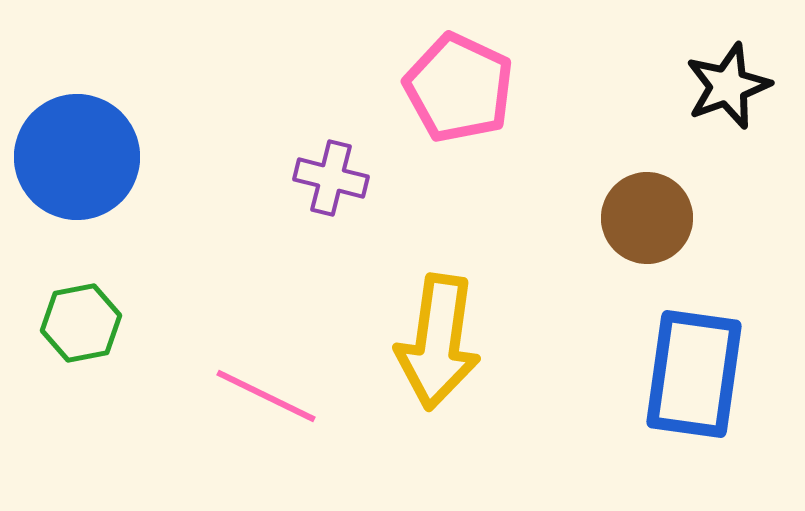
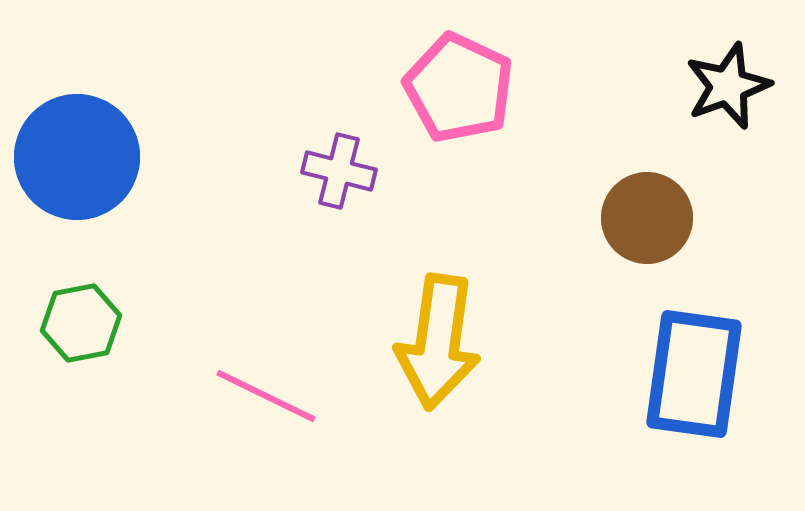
purple cross: moved 8 px right, 7 px up
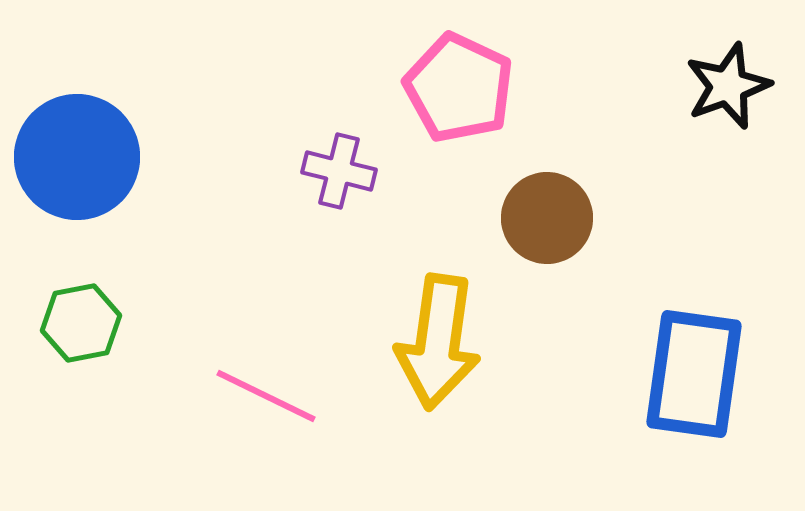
brown circle: moved 100 px left
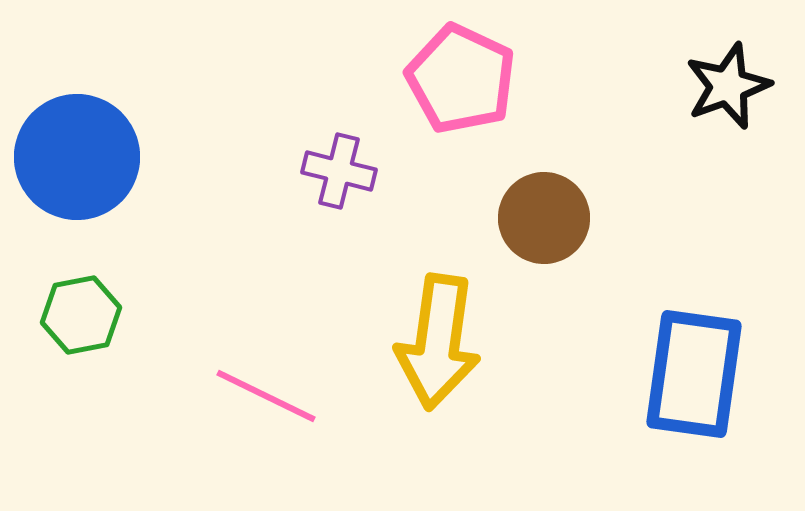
pink pentagon: moved 2 px right, 9 px up
brown circle: moved 3 px left
green hexagon: moved 8 px up
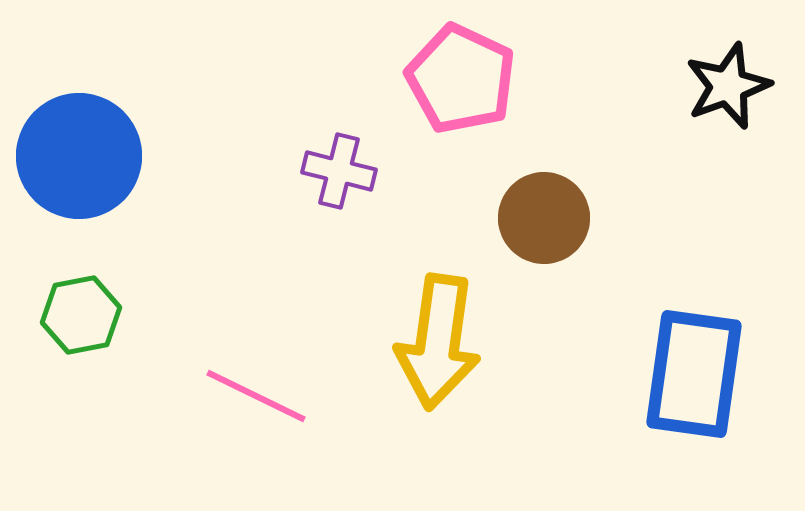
blue circle: moved 2 px right, 1 px up
pink line: moved 10 px left
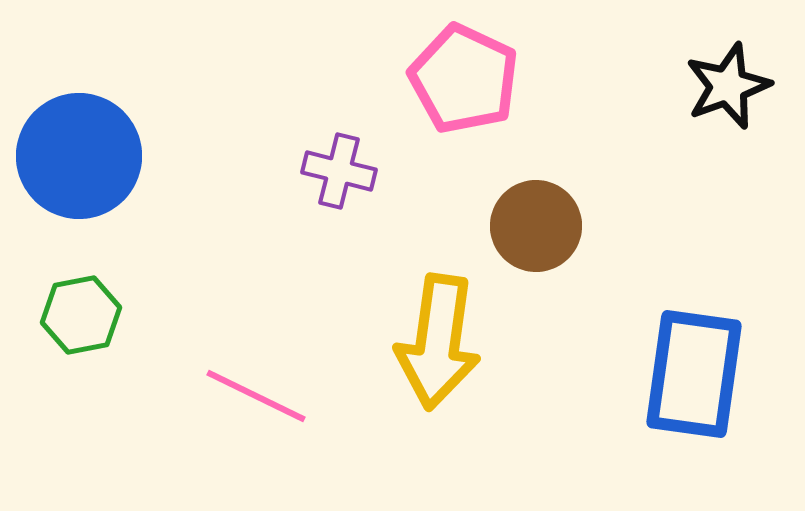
pink pentagon: moved 3 px right
brown circle: moved 8 px left, 8 px down
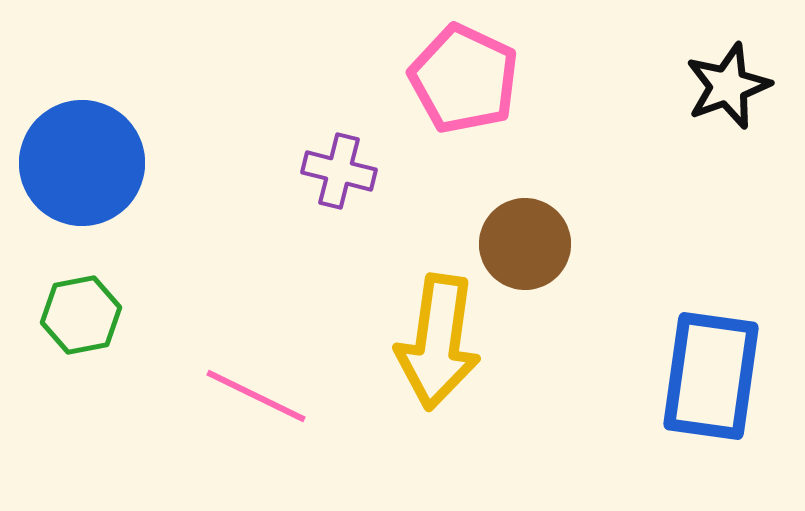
blue circle: moved 3 px right, 7 px down
brown circle: moved 11 px left, 18 px down
blue rectangle: moved 17 px right, 2 px down
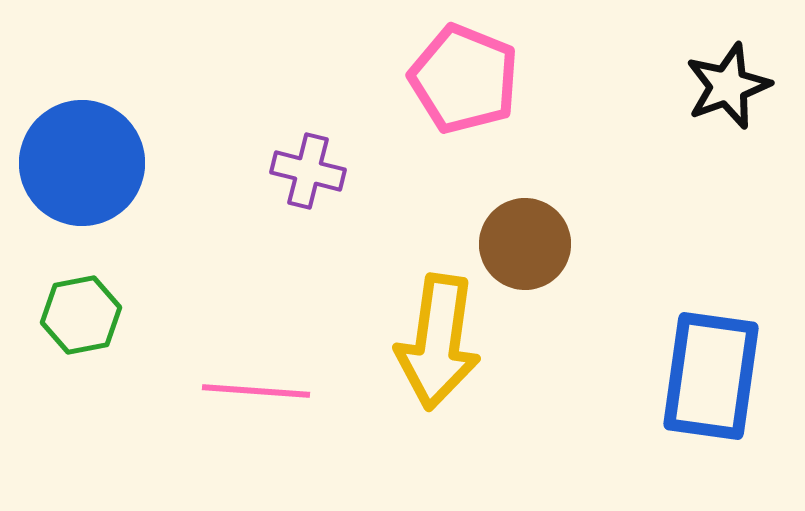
pink pentagon: rotated 3 degrees counterclockwise
purple cross: moved 31 px left
pink line: moved 5 px up; rotated 22 degrees counterclockwise
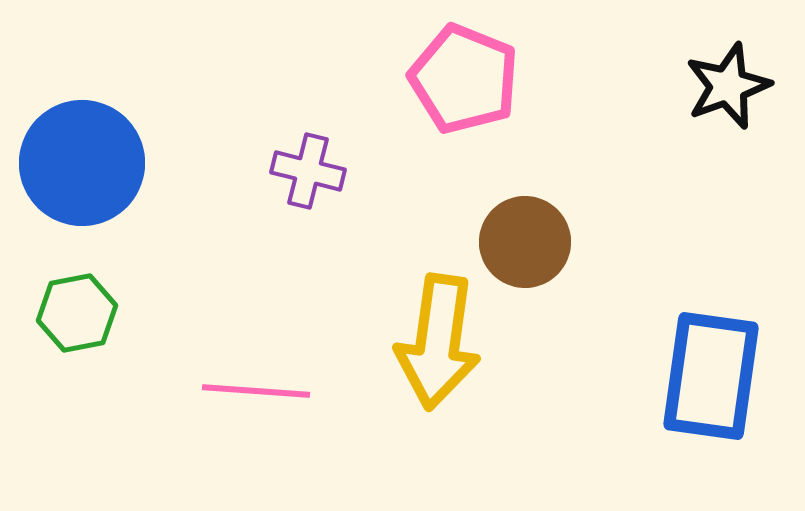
brown circle: moved 2 px up
green hexagon: moved 4 px left, 2 px up
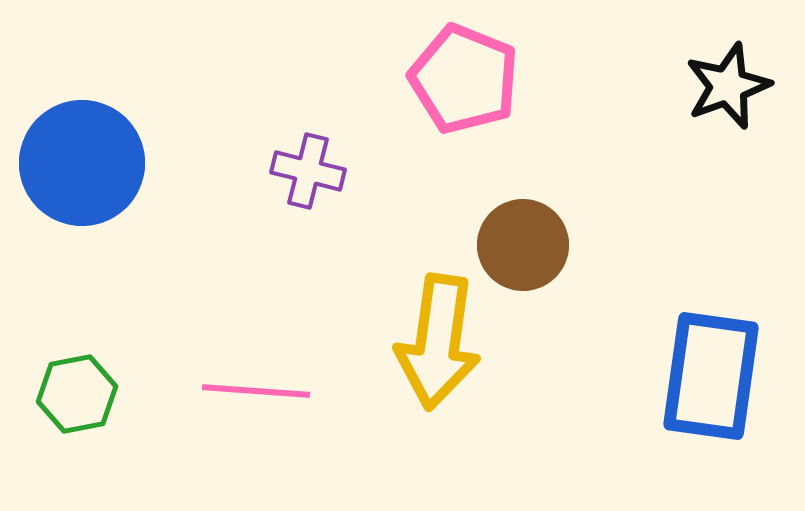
brown circle: moved 2 px left, 3 px down
green hexagon: moved 81 px down
